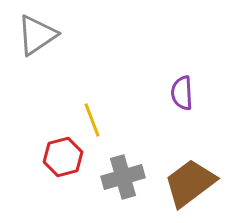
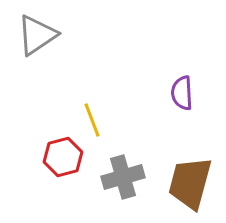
brown trapezoid: rotated 38 degrees counterclockwise
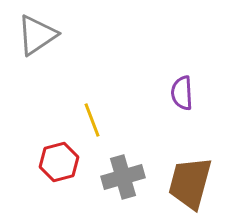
red hexagon: moved 4 px left, 5 px down
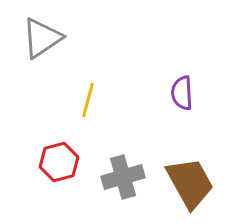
gray triangle: moved 5 px right, 3 px down
yellow line: moved 4 px left, 20 px up; rotated 36 degrees clockwise
brown trapezoid: rotated 136 degrees clockwise
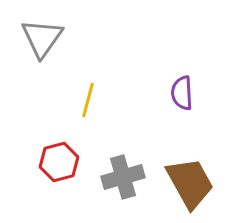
gray triangle: rotated 21 degrees counterclockwise
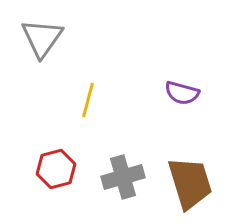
purple semicircle: rotated 72 degrees counterclockwise
red hexagon: moved 3 px left, 7 px down
brown trapezoid: rotated 12 degrees clockwise
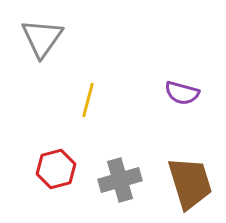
gray cross: moved 3 px left, 3 px down
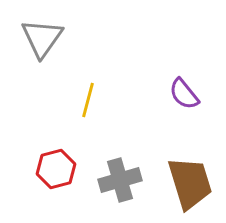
purple semicircle: moved 2 px right, 1 px down; rotated 36 degrees clockwise
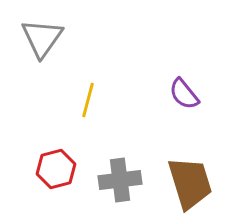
gray cross: rotated 9 degrees clockwise
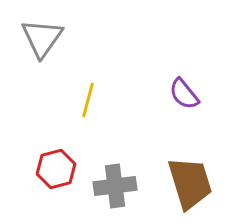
gray cross: moved 5 px left, 6 px down
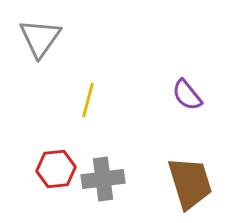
gray triangle: moved 2 px left
purple semicircle: moved 3 px right, 1 px down
red hexagon: rotated 9 degrees clockwise
gray cross: moved 12 px left, 7 px up
